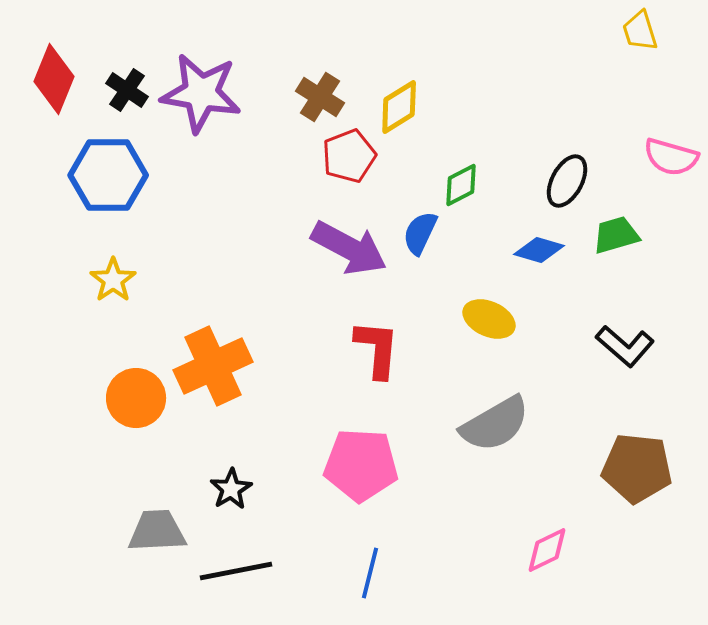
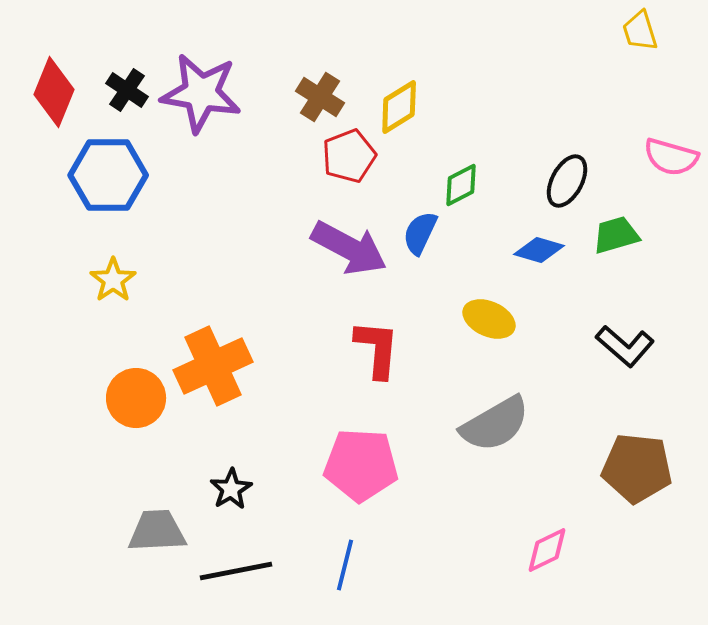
red diamond: moved 13 px down
blue line: moved 25 px left, 8 px up
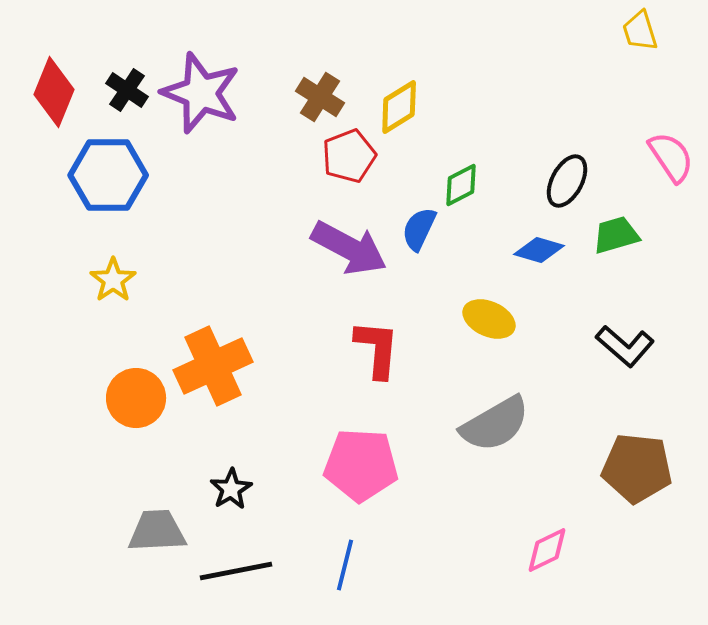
purple star: rotated 12 degrees clockwise
pink semicircle: rotated 140 degrees counterclockwise
blue semicircle: moved 1 px left, 4 px up
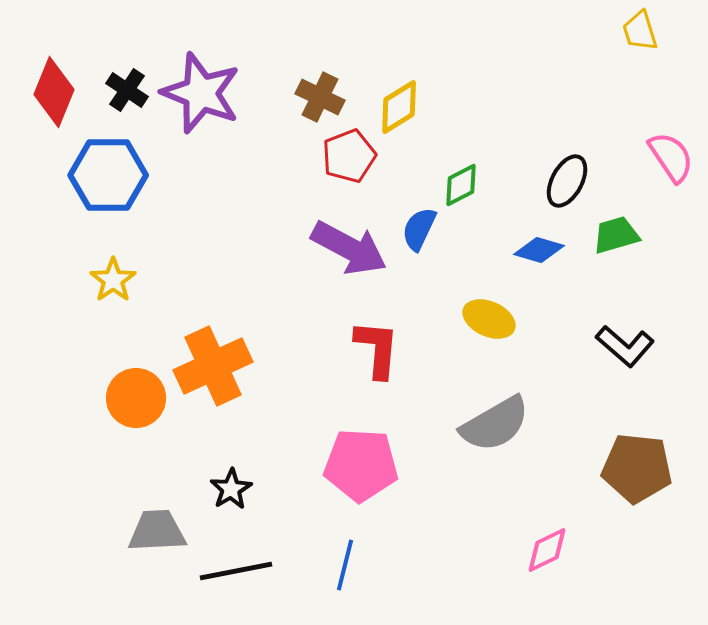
brown cross: rotated 6 degrees counterclockwise
